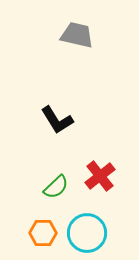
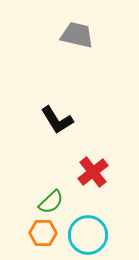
red cross: moved 7 px left, 4 px up
green semicircle: moved 5 px left, 15 px down
cyan circle: moved 1 px right, 2 px down
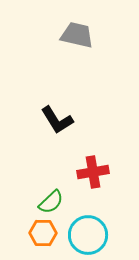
red cross: rotated 28 degrees clockwise
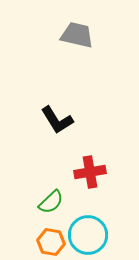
red cross: moved 3 px left
orange hexagon: moved 8 px right, 9 px down; rotated 8 degrees clockwise
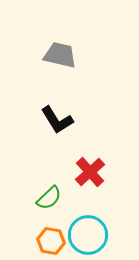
gray trapezoid: moved 17 px left, 20 px down
red cross: rotated 32 degrees counterclockwise
green semicircle: moved 2 px left, 4 px up
orange hexagon: moved 1 px up
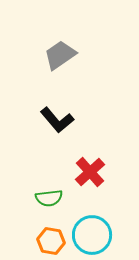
gray trapezoid: rotated 48 degrees counterclockwise
black L-shape: rotated 8 degrees counterclockwise
green semicircle: rotated 36 degrees clockwise
cyan circle: moved 4 px right
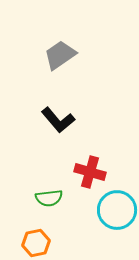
black L-shape: moved 1 px right
red cross: rotated 32 degrees counterclockwise
cyan circle: moved 25 px right, 25 px up
orange hexagon: moved 15 px left, 2 px down; rotated 20 degrees counterclockwise
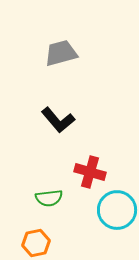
gray trapezoid: moved 1 px right, 2 px up; rotated 20 degrees clockwise
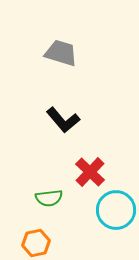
gray trapezoid: rotated 32 degrees clockwise
black L-shape: moved 5 px right
red cross: rotated 28 degrees clockwise
cyan circle: moved 1 px left
